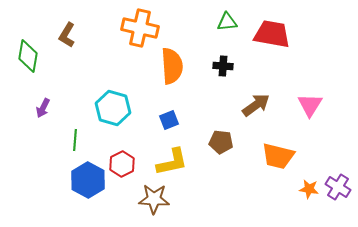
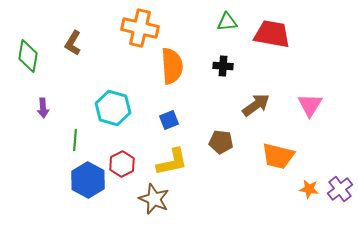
brown L-shape: moved 6 px right, 8 px down
purple arrow: rotated 30 degrees counterclockwise
purple cross: moved 2 px right, 2 px down; rotated 20 degrees clockwise
brown star: rotated 20 degrees clockwise
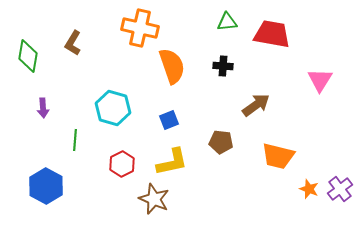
orange semicircle: rotated 15 degrees counterclockwise
pink triangle: moved 10 px right, 25 px up
blue hexagon: moved 42 px left, 6 px down
orange star: rotated 12 degrees clockwise
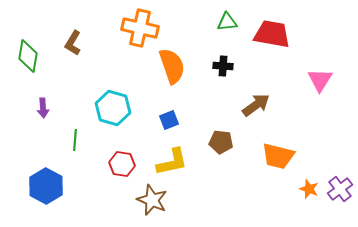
red hexagon: rotated 25 degrees counterclockwise
brown star: moved 2 px left, 1 px down
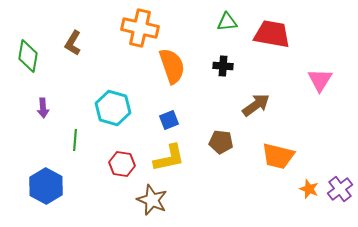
yellow L-shape: moved 3 px left, 4 px up
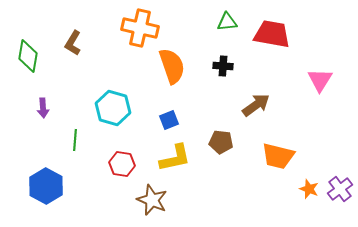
yellow L-shape: moved 6 px right
